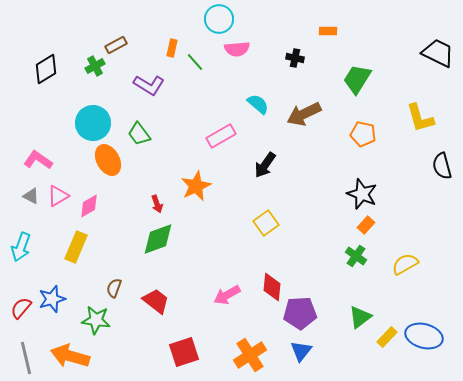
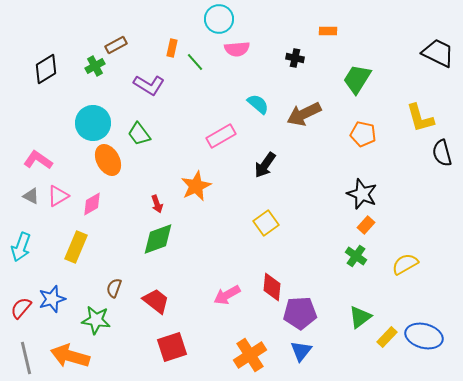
black semicircle at (442, 166): moved 13 px up
pink diamond at (89, 206): moved 3 px right, 2 px up
red square at (184, 352): moved 12 px left, 5 px up
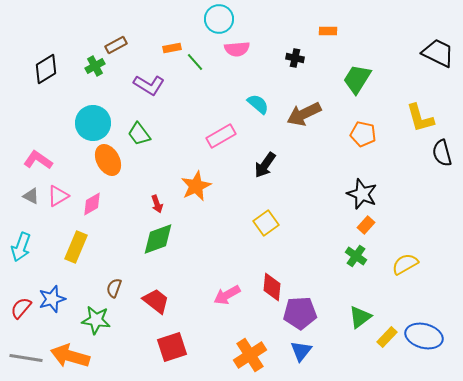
orange rectangle at (172, 48): rotated 66 degrees clockwise
gray line at (26, 358): rotated 68 degrees counterclockwise
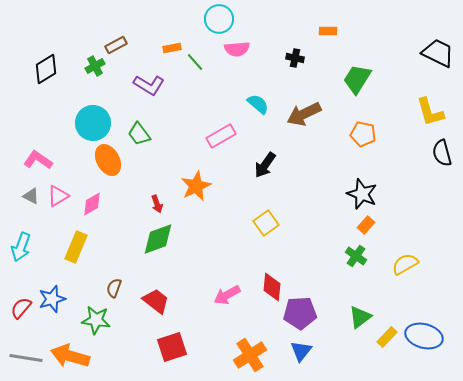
yellow L-shape at (420, 118): moved 10 px right, 6 px up
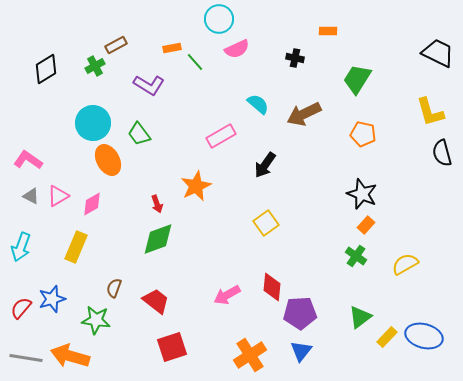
pink semicircle at (237, 49): rotated 20 degrees counterclockwise
pink L-shape at (38, 160): moved 10 px left
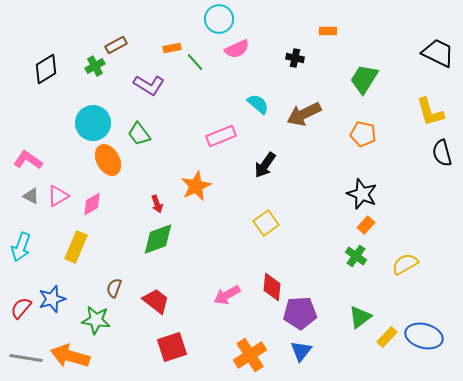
green trapezoid at (357, 79): moved 7 px right
pink rectangle at (221, 136): rotated 8 degrees clockwise
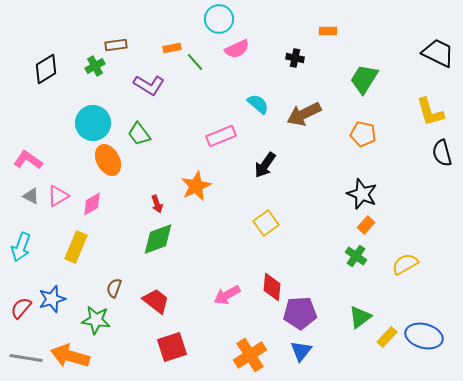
brown rectangle at (116, 45): rotated 20 degrees clockwise
